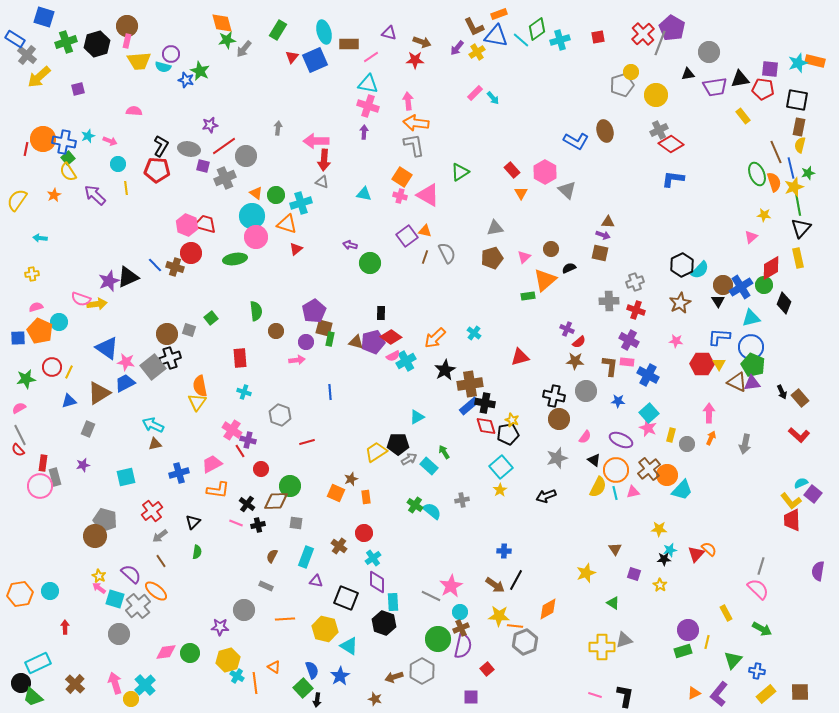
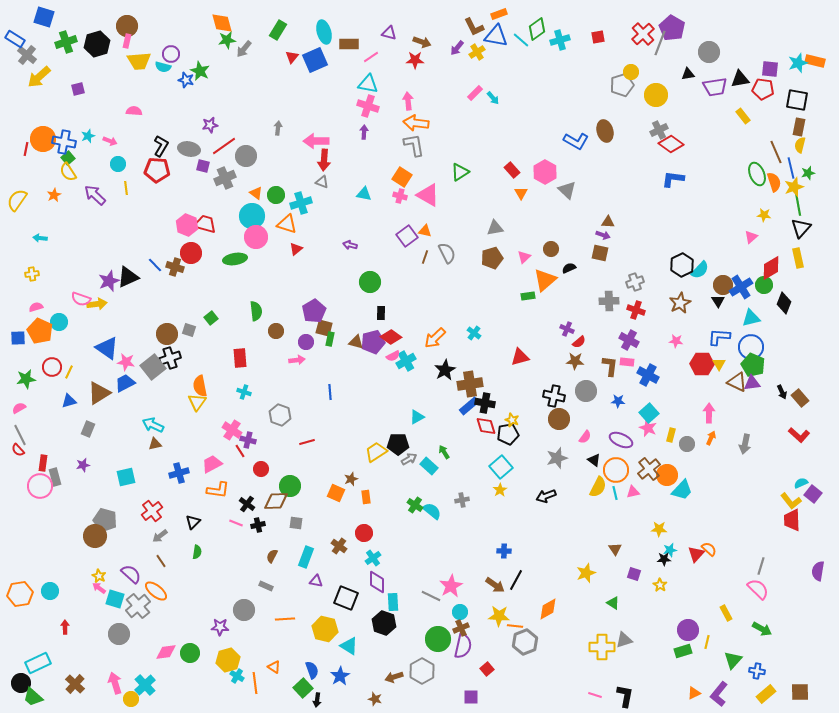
green circle at (370, 263): moved 19 px down
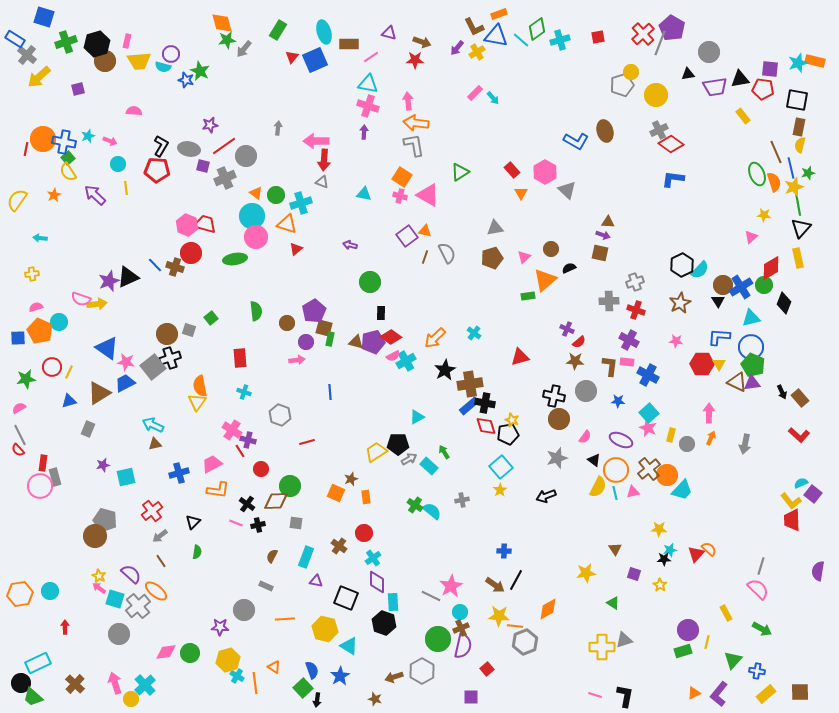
brown circle at (127, 26): moved 22 px left, 35 px down
brown circle at (276, 331): moved 11 px right, 8 px up
purple star at (83, 465): moved 20 px right
yellow star at (586, 573): rotated 12 degrees clockwise
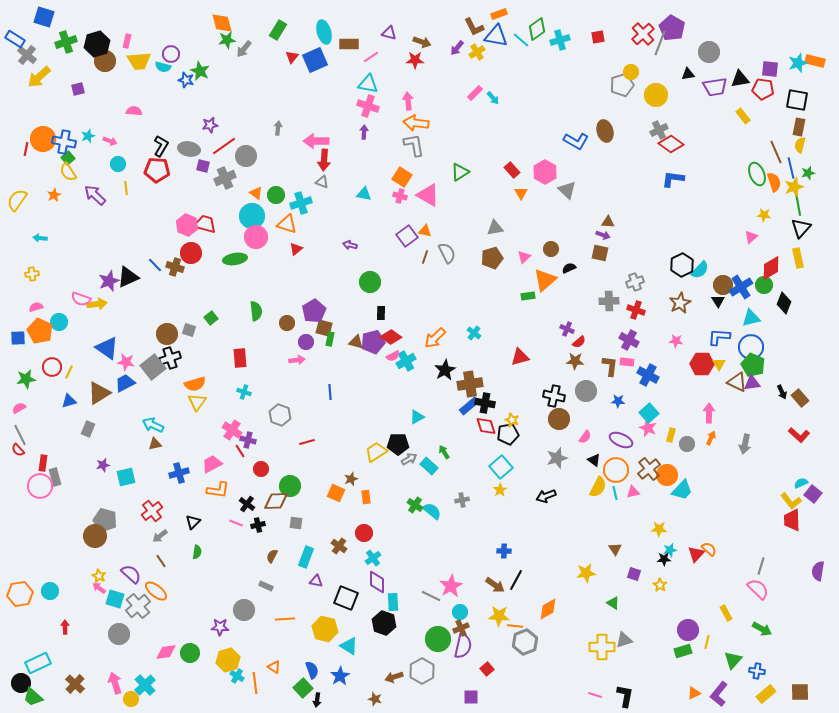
orange semicircle at (200, 386): moved 5 px left, 2 px up; rotated 95 degrees counterclockwise
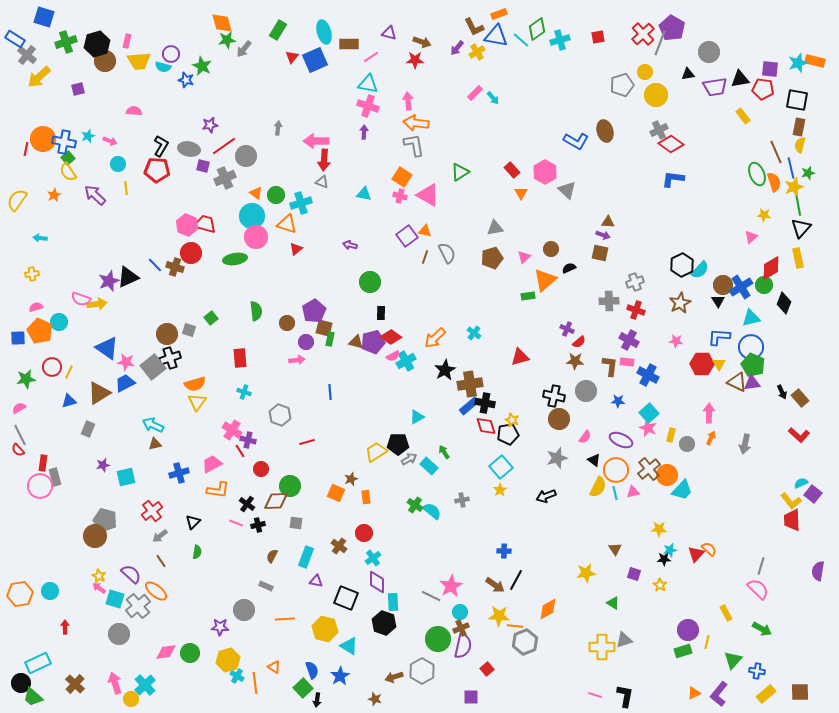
green star at (200, 71): moved 2 px right, 5 px up
yellow circle at (631, 72): moved 14 px right
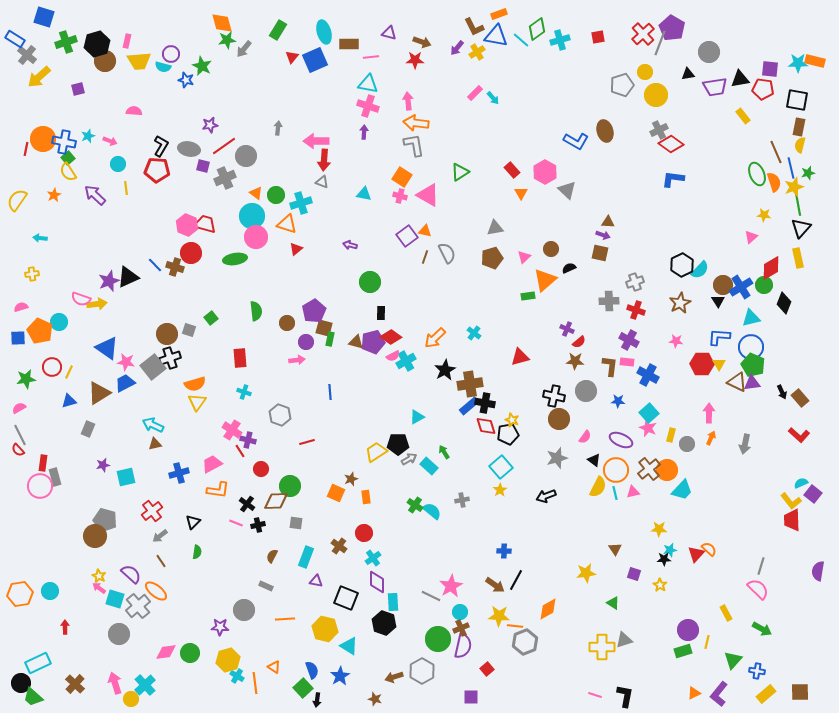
pink line at (371, 57): rotated 28 degrees clockwise
cyan star at (798, 63): rotated 18 degrees clockwise
pink semicircle at (36, 307): moved 15 px left
orange circle at (667, 475): moved 5 px up
